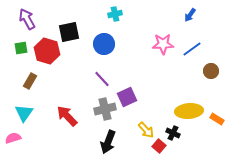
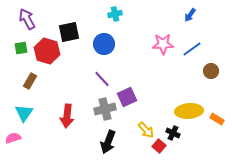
red arrow: rotated 130 degrees counterclockwise
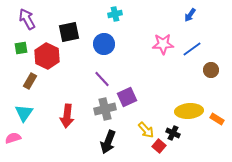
red hexagon: moved 5 px down; rotated 10 degrees clockwise
brown circle: moved 1 px up
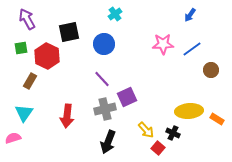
cyan cross: rotated 24 degrees counterclockwise
red square: moved 1 px left, 2 px down
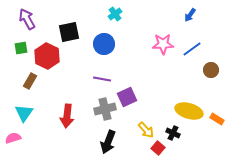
purple line: rotated 36 degrees counterclockwise
yellow ellipse: rotated 20 degrees clockwise
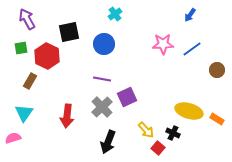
brown circle: moved 6 px right
gray cross: moved 3 px left, 2 px up; rotated 30 degrees counterclockwise
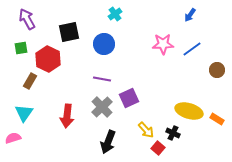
red hexagon: moved 1 px right, 3 px down
purple square: moved 2 px right, 1 px down
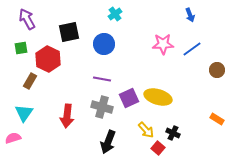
blue arrow: rotated 56 degrees counterclockwise
gray cross: rotated 30 degrees counterclockwise
yellow ellipse: moved 31 px left, 14 px up
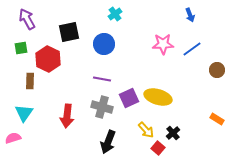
brown rectangle: rotated 28 degrees counterclockwise
black cross: rotated 24 degrees clockwise
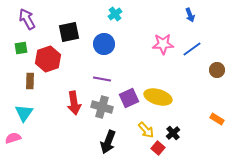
red hexagon: rotated 15 degrees clockwise
red arrow: moved 7 px right, 13 px up; rotated 15 degrees counterclockwise
